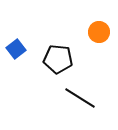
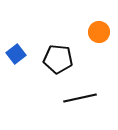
blue square: moved 5 px down
black line: rotated 44 degrees counterclockwise
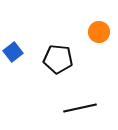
blue square: moved 3 px left, 2 px up
black line: moved 10 px down
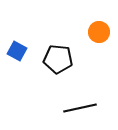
blue square: moved 4 px right, 1 px up; rotated 24 degrees counterclockwise
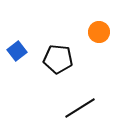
blue square: rotated 24 degrees clockwise
black line: rotated 20 degrees counterclockwise
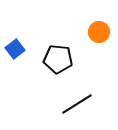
blue square: moved 2 px left, 2 px up
black line: moved 3 px left, 4 px up
